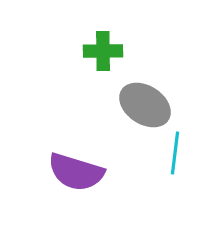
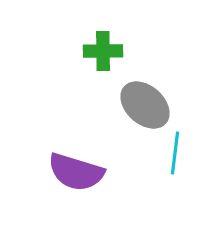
gray ellipse: rotated 9 degrees clockwise
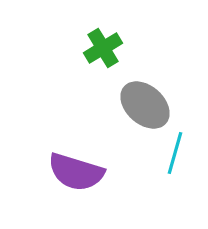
green cross: moved 3 px up; rotated 30 degrees counterclockwise
cyan line: rotated 9 degrees clockwise
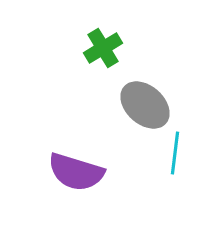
cyan line: rotated 9 degrees counterclockwise
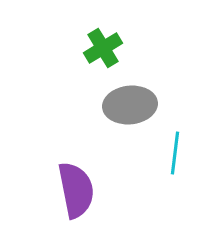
gray ellipse: moved 15 px left; rotated 48 degrees counterclockwise
purple semicircle: moved 18 px down; rotated 118 degrees counterclockwise
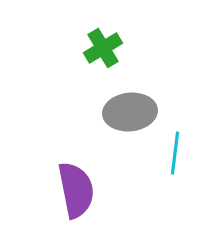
gray ellipse: moved 7 px down
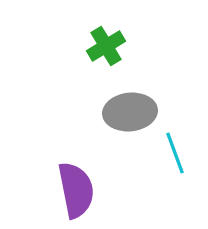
green cross: moved 3 px right, 2 px up
cyan line: rotated 27 degrees counterclockwise
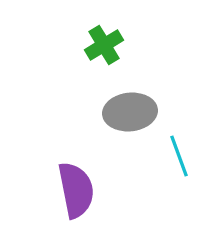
green cross: moved 2 px left, 1 px up
cyan line: moved 4 px right, 3 px down
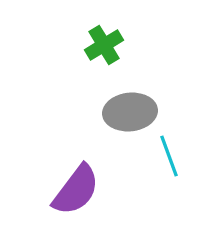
cyan line: moved 10 px left
purple semicircle: rotated 48 degrees clockwise
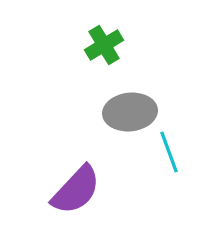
cyan line: moved 4 px up
purple semicircle: rotated 6 degrees clockwise
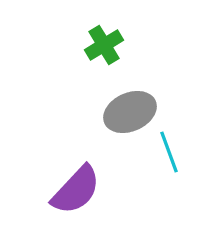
gray ellipse: rotated 18 degrees counterclockwise
